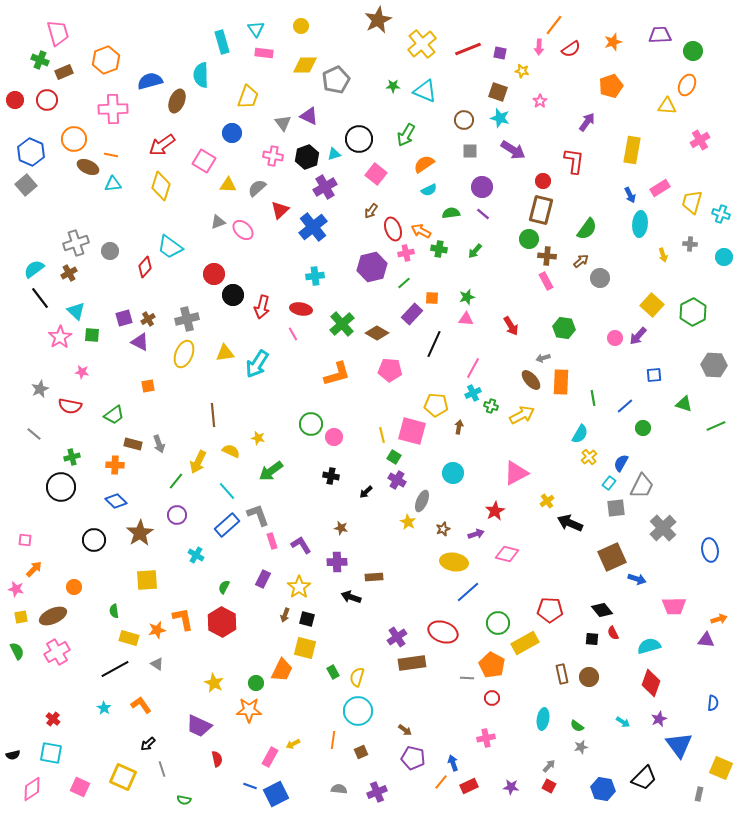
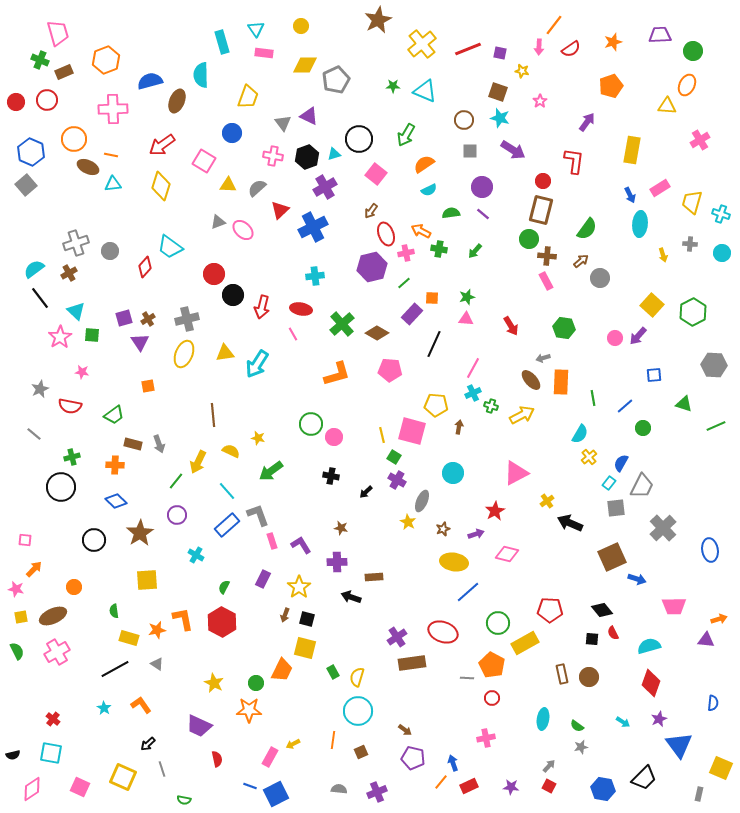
red circle at (15, 100): moved 1 px right, 2 px down
blue cross at (313, 227): rotated 12 degrees clockwise
red ellipse at (393, 229): moved 7 px left, 5 px down
cyan circle at (724, 257): moved 2 px left, 4 px up
purple triangle at (140, 342): rotated 30 degrees clockwise
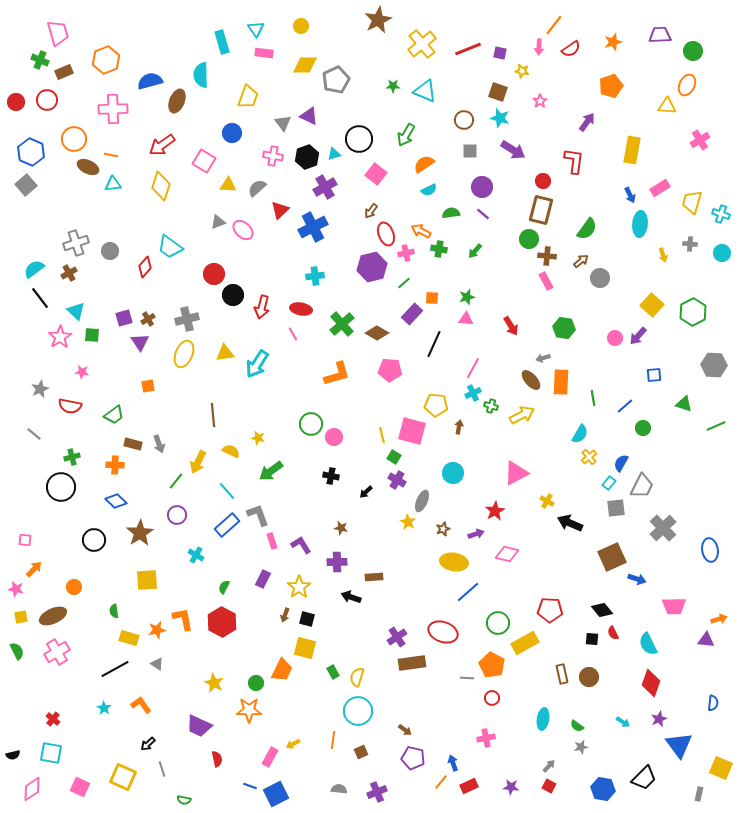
yellow cross at (547, 501): rotated 24 degrees counterclockwise
cyan semicircle at (649, 646): moved 1 px left, 2 px up; rotated 100 degrees counterclockwise
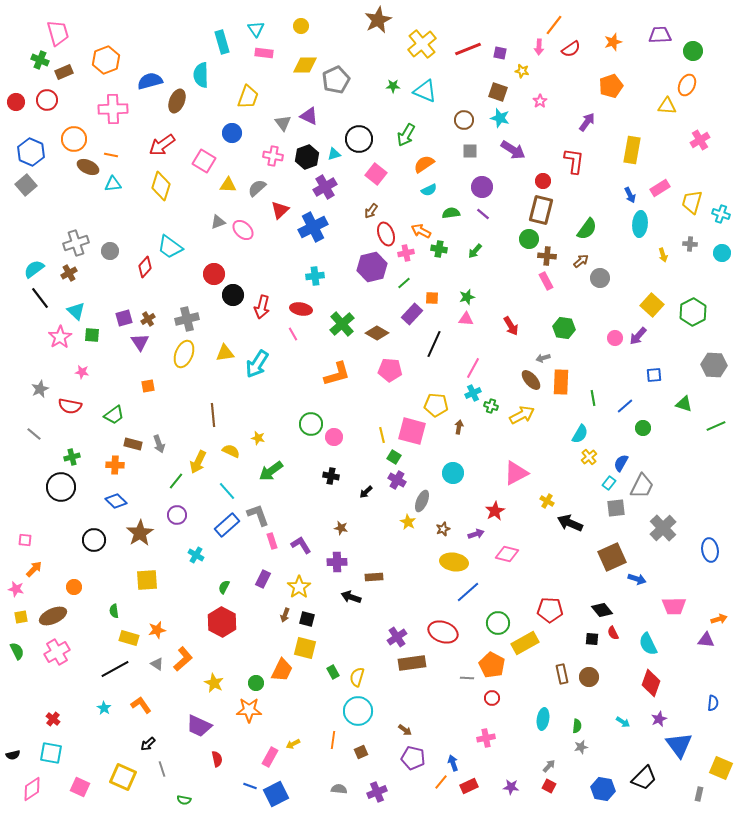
orange L-shape at (183, 619): moved 40 px down; rotated 60 degrees clockwise
green semicircle at (577, 726): rotated 120 degrees counterclockwise
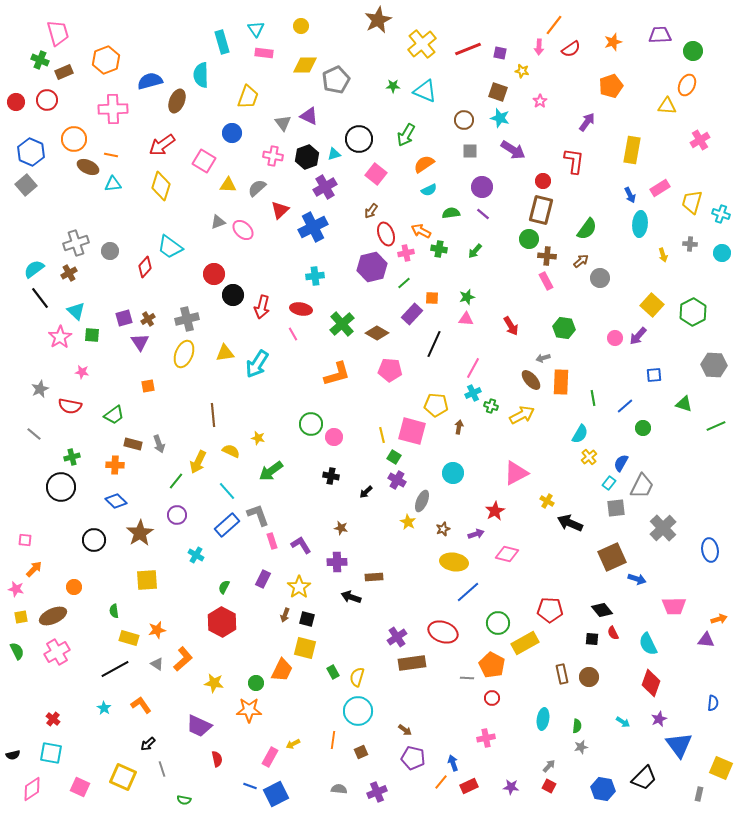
yellow star at (214, 683): rotated 18 degrees counterclockwise
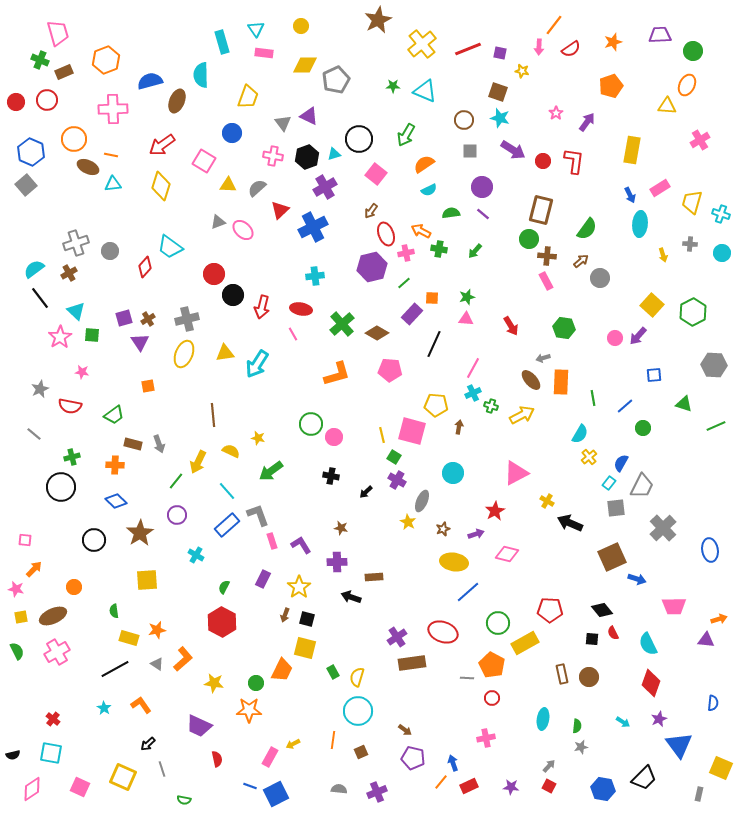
pink star at (540, 101): moved 16 px right, 12 px down
red circle at (543, 181): moved 20 px up
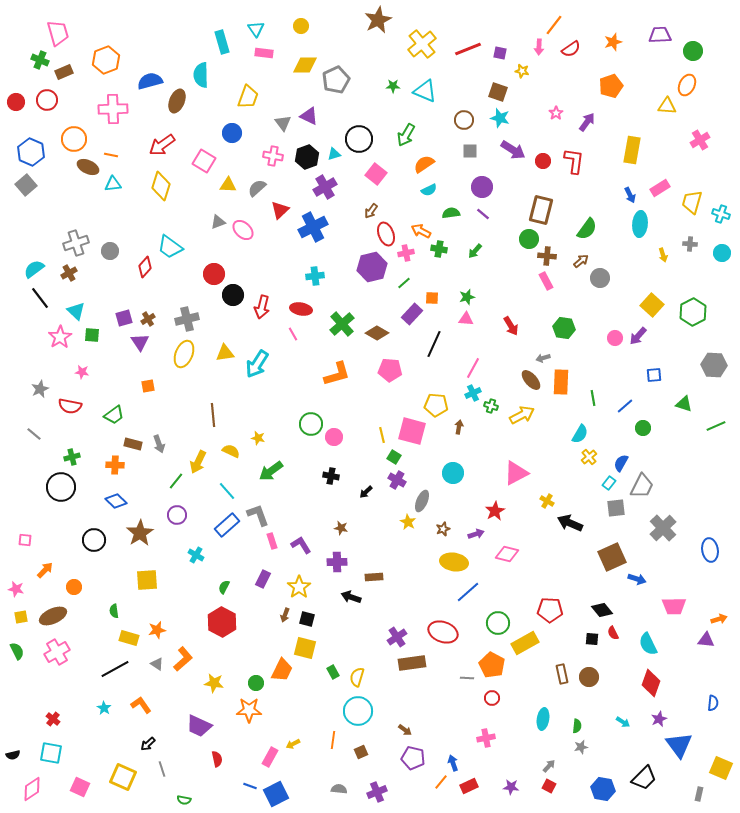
orange arrow at (34, 569): moved 11 px right, 1 px down
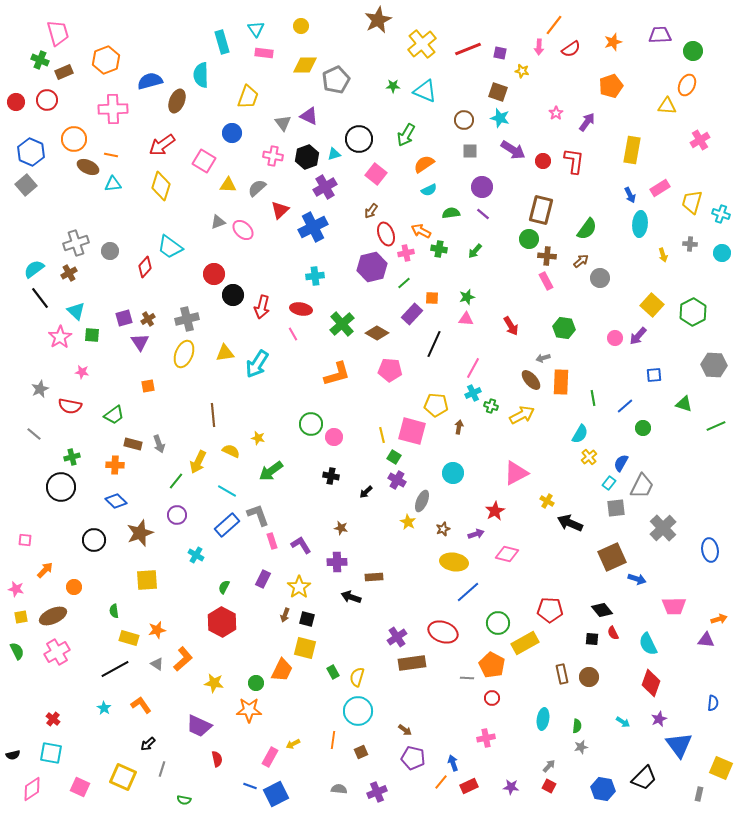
cyan line at (227, 491): rotated 18 degrees counterclockwise
brown star at (140, 533): rotated 12 degrees clockwise
gray line at (162, 769): rotated 35 degrees clockwise
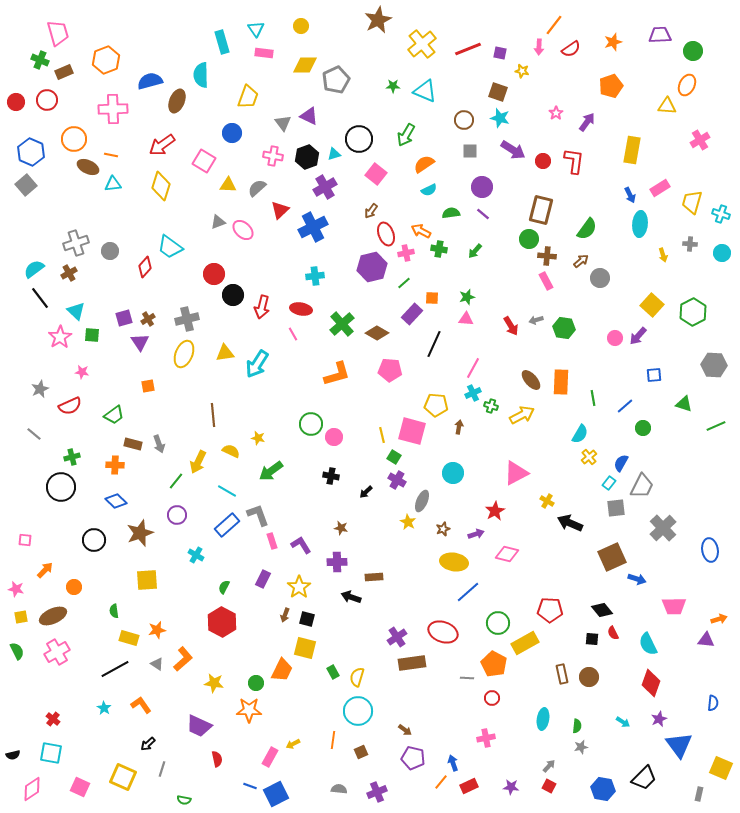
gray arrow at (543, 358): moved 7 px left, 38 px up
red semicircle at (70, 406): rotated 35 degrees counterclockwise
orange pentagon at (492, 665): moved 2 px right, 1 px up
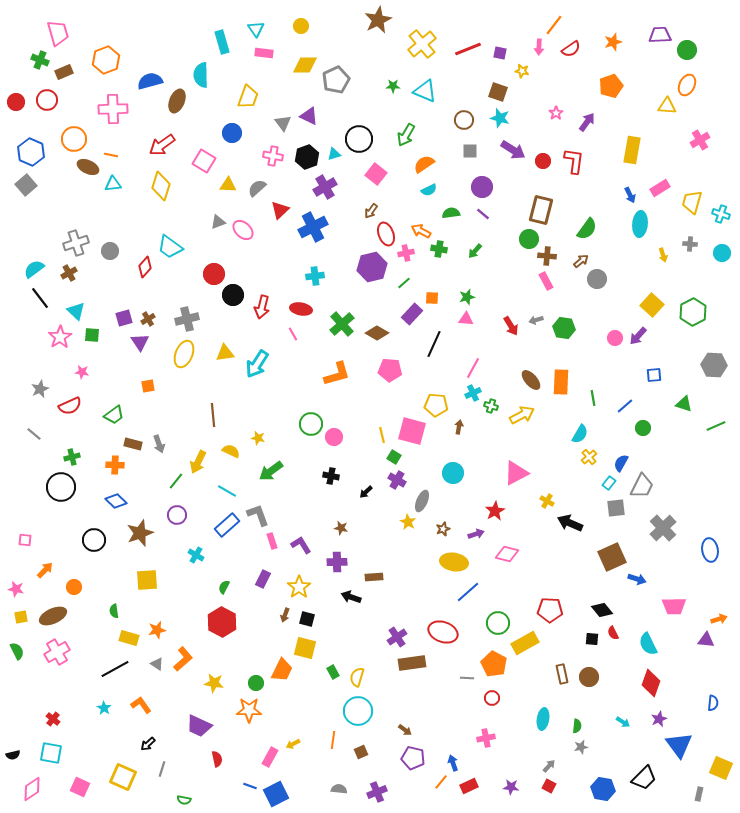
green circle at (693, 51): moved 6 px left, 1 px up
gray circle at (600, 278): moved 3 px left, 1 px down
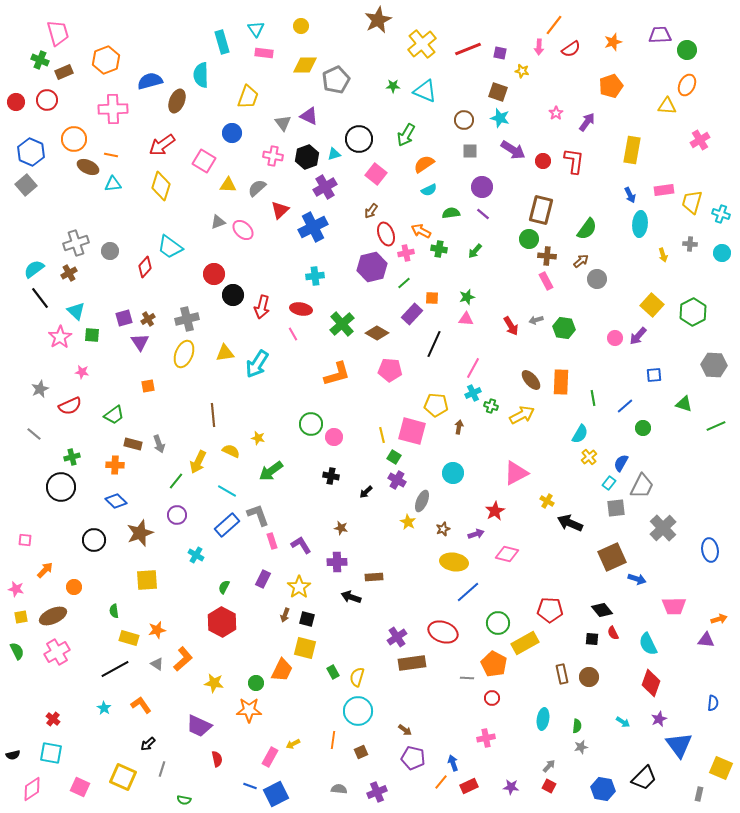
pink rectangle at (660, 188): moved 4 px right, 2 px down; rotated 24 degrees clockwise
